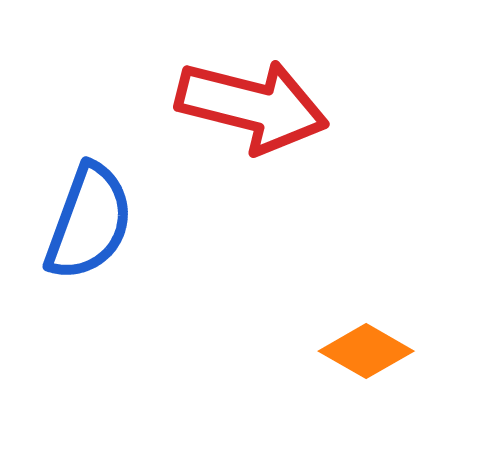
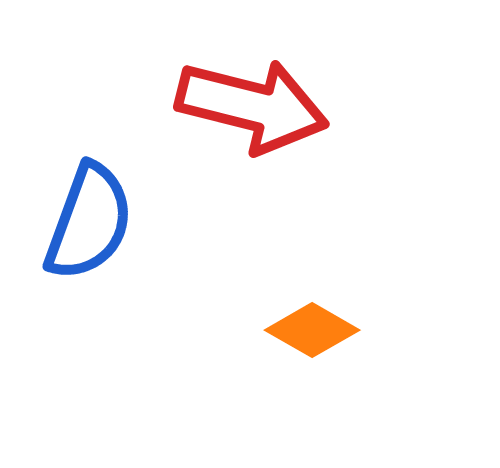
orange diamond: moved 54 px left, 21 px up
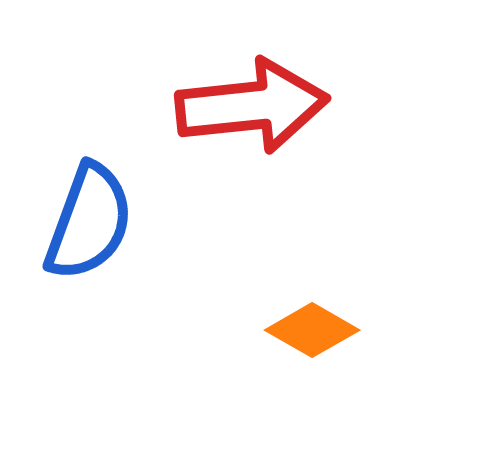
red arrow: rotated 20 degrees counterclockwise
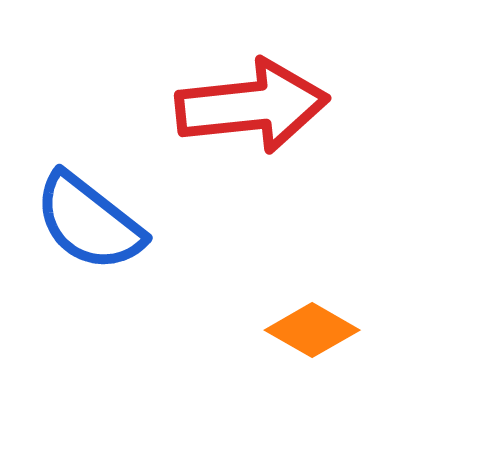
blue semicircle: rotated 108 degrees clockwise
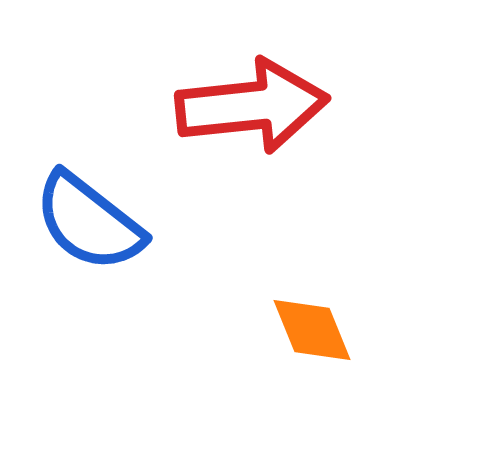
orange diamond: rotated 38 degrees clockwise
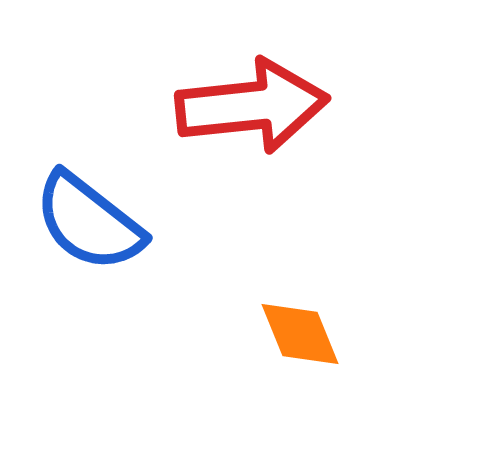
orange diamond: moved 12 px left, 4 px down
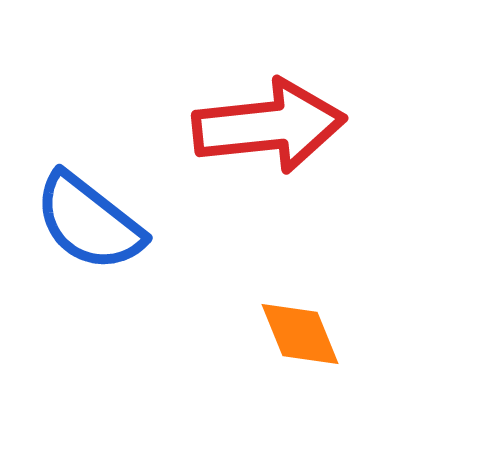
red arrow: moved 17 px right, 20 px down
